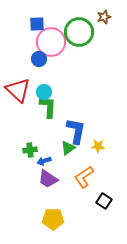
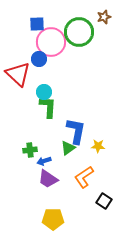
red triangle: moved 16 px up
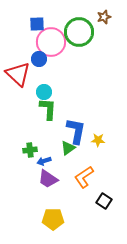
green L-shape: moved 2 px down
yellow star: moved 6 px up
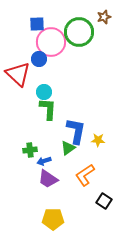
orange L-shape: moved 1 px right, 2 px up
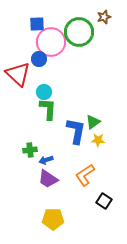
green triangle: moved 25 px right, 26 px up
blue arrow: moved 2 px right, 1 px up
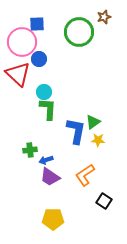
pink circle: moved 29 px left
purple trapezoid: moved 2 px right, 2 px up
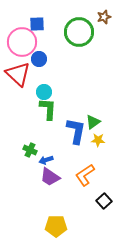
green cross: rotated 32 degrees clockwise
black square: rotated 14 degrees clockwise
yellow pentagon: moved 3 px right, 7 px down
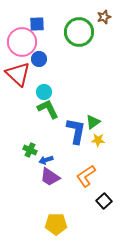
green L-shape: rotated 30 degrees counterclockwise
orange L-shape: moved 1 px right, 1 px down
yellow pentagon: moved 2 px up
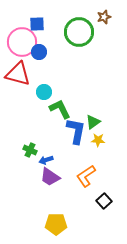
blue circle: moved 7 px up
red triangle: rotated 28 degrees counterclockwise
green L-shape: moved 12 px right
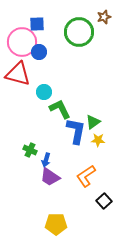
blue arrow: rotated 56 degrees counterclockwise
